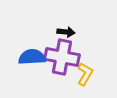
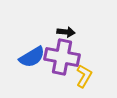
blue semicircle: rotated 152 degrees clockwise
yellow L-shape: moved 1 px left, 2 px down
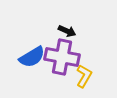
black arrow: moved 1 px right, 1 px up; rotated 18 degrees clockwise
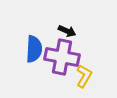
blue semicircle: moved 2 px right, 8 px up; rotated 56 degrees counterclockwise
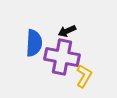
black arrow: rotated 132 degrees clockwise
blue semicircle: moved 6 px up
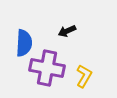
blue semicircle: moved 10 px left
purple cross: moved 15 px left, 11 px down
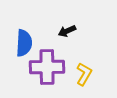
purple cross: moved 1 px up; rotated 12 degrees counterclockwise
yellow L-shape: moved 2 px up
